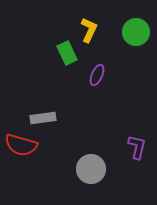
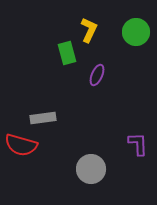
green rectangle: rotated 10 degrees clockwise
purple L-shape: moved 1 px right, 3 px up; rotated 15 degrees counterclockwise
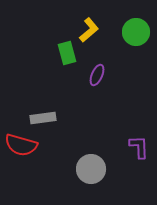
yellow L-shape: rotated 25 degrees clockwise
purple L-shape: moved 1 px right, 3 px down
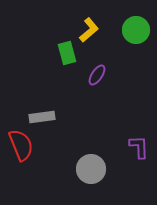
green circle: moved 2 px up
purple ellipse: rotated 10 degrees clockwise
gray rectangle: moved 1 px left, 1 px up
red semicircle: rotated 128 degrees counterclockwise
